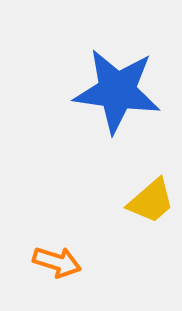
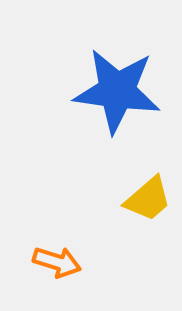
yellow trapezoid: moved 3 px left, 2 px up
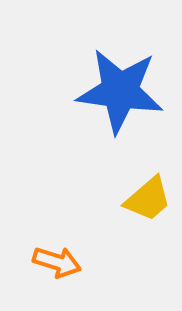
blue star: moved 3 px right
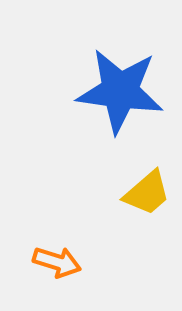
yellow trapezoid: moved 1 px left, 6 px up
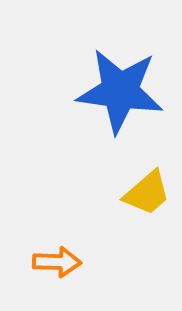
orange arrow: rotated 15 degrees counterclockwise
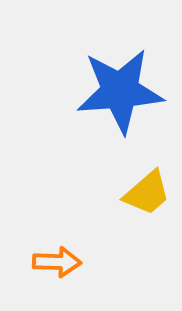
blue star: rotated 12 degrees counterclockwise
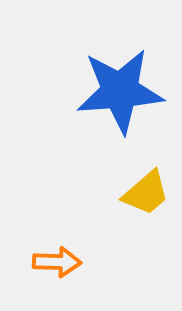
yellow trapezoid: moved 1 px left
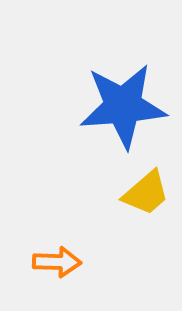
blue star: moved 3 px right, 15 px down
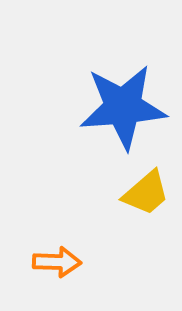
blue star: moved 1 px down
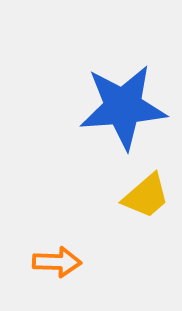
yellow trapezoid: moved 3 px down
